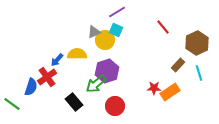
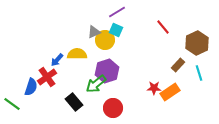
red circle: moved 2 px left, 2 px down
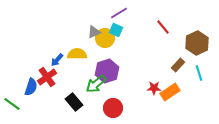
purple line: moved 2 px right, 1 px down
yellow circle: moved 2 px up
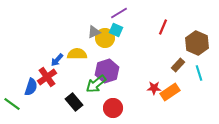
red line: rotated 63 degrees clockwise
brown hexagon: rotated 10 degrees counterclockwise
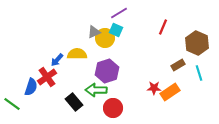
brown rectangle: rotated 16 degrees clockwise
green arrow: moved 6 px down; rotated 40 degrees clockwise
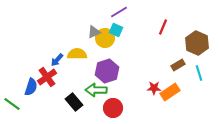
purple line: moved 1 px up
